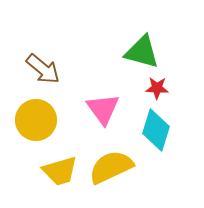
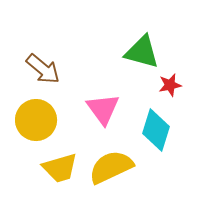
red star: moved 13 px right, 3 px up; rotated 15 degrees counterclockwise
yellow trapezoid: moved 3 px up
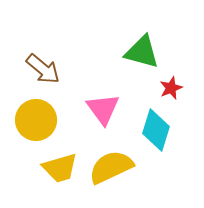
red star: moved 1 px right, 3 px down; rotated 10 degrees counterclockwise
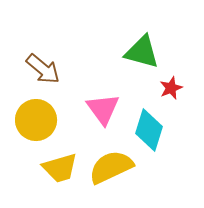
cyan diamond: moved 7 px left
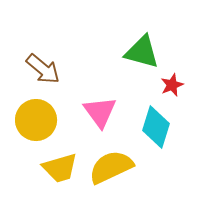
red star: moved 1 px right, 3 px up
pink triangle: moved 3 px left, 3 px down
cyan diamond: moved 7 px right, 3 px up
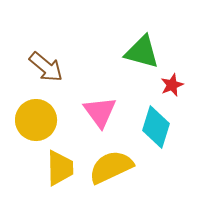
brown arrow: moved 3 px right, 2 px up
yellow trapezoid: rotated 75 degrees counterclockwise
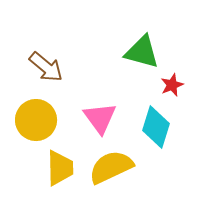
pink triangle: moved 6 px down
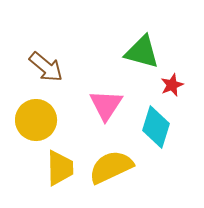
pink triangle: moved 6 px right, 13 px up; rotated 9 degrees clockwise
